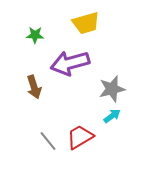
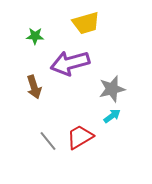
green star: moved 1 px down
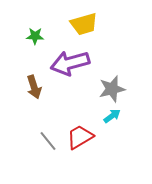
yellow trapezoid: moved 2 px left, 1 px down
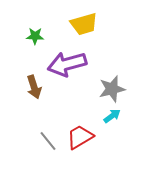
purple arrow: moved 3 px left, 1 px down
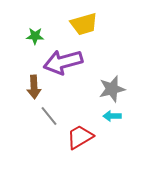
purple arrow: moved 4 px left, 2 px up
brown arrow: rotated 15 degrees clockwise
cyan arrow: rotated 144 degrees counterclockwise
gray line: moved 1 px right, 25 px up
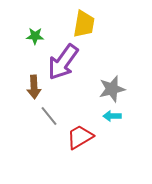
yellow trapezoid: rotated 64 degrees counterclockwise
purple arrow: rotated 39 degrees counterclockwise
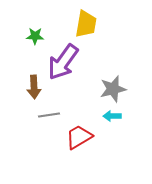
yellow trapezoid: moved 2 px right
gray star: moved 1 px right
gray line: moved 1 px up; rotated 60 degrees counterclockwise
red trapezoid: moved 1 px left
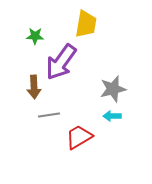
purple arrow: moved 2 px left
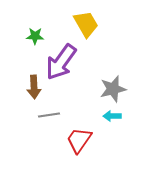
yellow trapezoid: rotated 40 degrees counterclockwise
red trapezoid: moved 3 px down; rotated 24 degrees counterclockwise
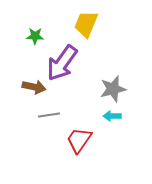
yellow trapezoid: rotated 128 degrees counterclockwise
purple arrow: moved 1 px right, 1 px down
brown arrow: rotated 75 degrees counterclockwise
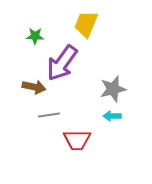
red trapezoid: moved 2 px left; rotated 124 degrees counterclockwise
